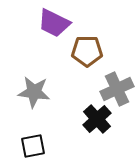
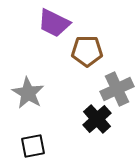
gray star: moved 6 px left, 1 px down; rotated 24 degrees clockwise
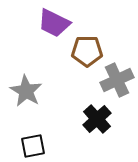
gray cross: moved 9 px up
gray star: moved 2 px left, 2 px up
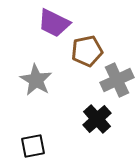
brown pentagon: rotated 12 degrees counterclockwise
gray star: moved 10 px right, 11 px up
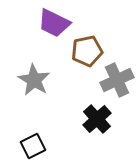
gray star: moved 2 px left
black square: rotated 15 degrees counterclockwise
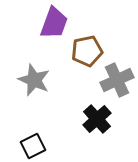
purple trapezoid: rotated 96 degrees counterclockwise
gray star: rotated 8 degrees counterclockwise
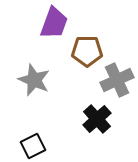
brown pentagon: rotated 12 degrees clockwise
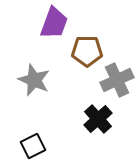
black cross: moved 1 px right
